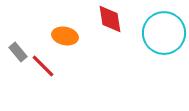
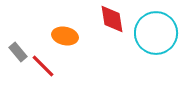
red diamond: moved 2 px right
cyan circle: moved 8 px left
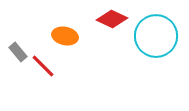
red diamond: rotated 56 degrees counterclockwise
cyan circle: moved 3 px down
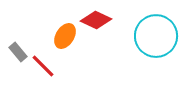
red diamond: moved 16 px left, 1 px down
orange ellipse: rotated 70 degrees counterclockwise
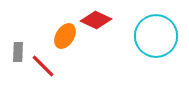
gray rectangle: rotated 42 degrees clockwise
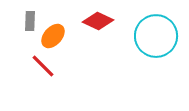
red diamond: moved 2 px right, 1 px down
orange ellipse: moved 12 px left; rotated 10 degrees clockwise
gray rectangle: moved 12 px right, 31 px up
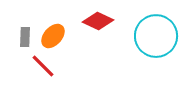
gray rectangle: moved 5 px left, 16 px down
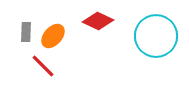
gray rectangle: moved 1 px right, 5 px up
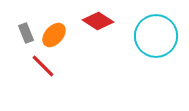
red diamond: rotated 8 degrees clockwise
gray rectangle: moved 1 px down; rotated 24 degrees counterclockwise
orange ellipse: moved 1 px right, 1 px up
